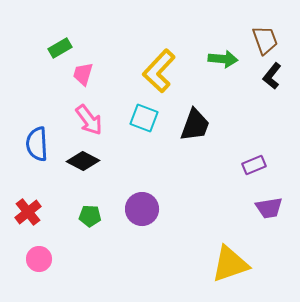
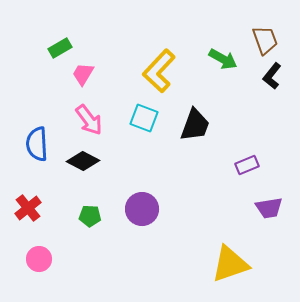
green arrow: rotated 24 degrees clockwise
pink trapezoid: rotated 15 degrees clockwise
purple rectangle: moved 7 px left
red cross: moved 4 px up
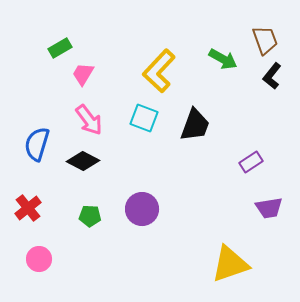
blue semicircle: rotated 20 degrees clockwise
purple rectangle: moved 4 px right, 3 px up; rotated 10 degrees counterclockwise
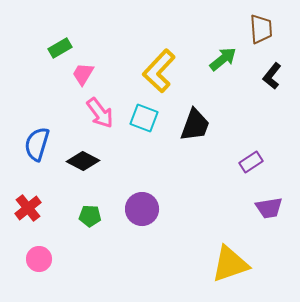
brown trapezoid: moved 4 px left, 11 px up; rotated 16 degrees clockwise
green arrow: rotated 68 degrees counterclockwise
pink arrow: moved 11 px right, 7 px up
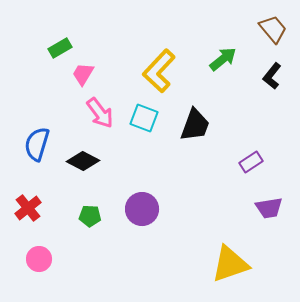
brown trapezoid: moved 12 px right; rotated 36 degrees counterclockwise
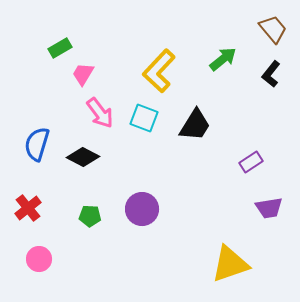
black L-shape: moved 1 px left, 2 px up
black trapezoid: rotated 12 degrees clockwise
black diamond: moved 4 px up
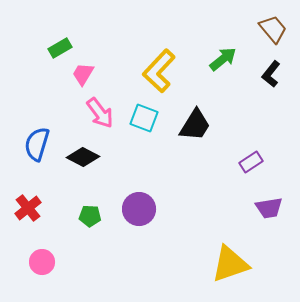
purple circle: moved 3 px left
pink circle: moved 3 px right, 3 px down
